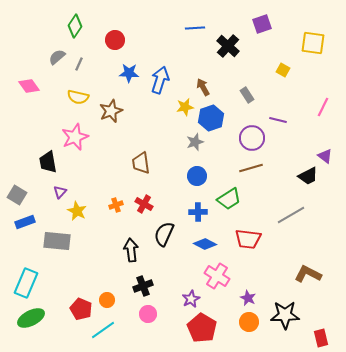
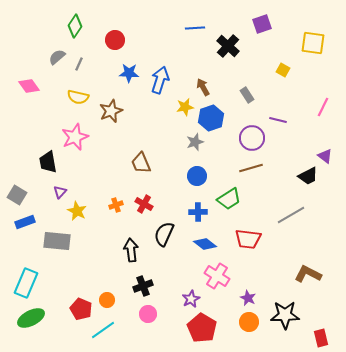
brown trapezoid at (141, 163): rotated 15 degrees counterclockwise
blue diamond at (205, 244): rotated 10 degrees clockwise
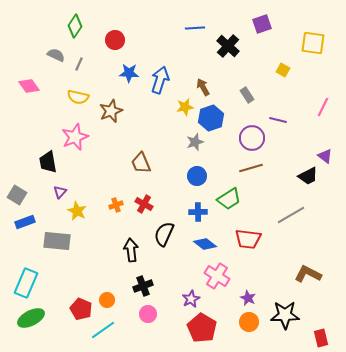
gray semicircle at (57, 57): moved 1 px left, 2 px up; rotated 66 degrees clockwise
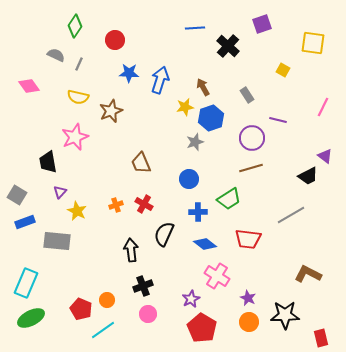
blue circle at (197, 176): moved 8 px left, 3 px down
